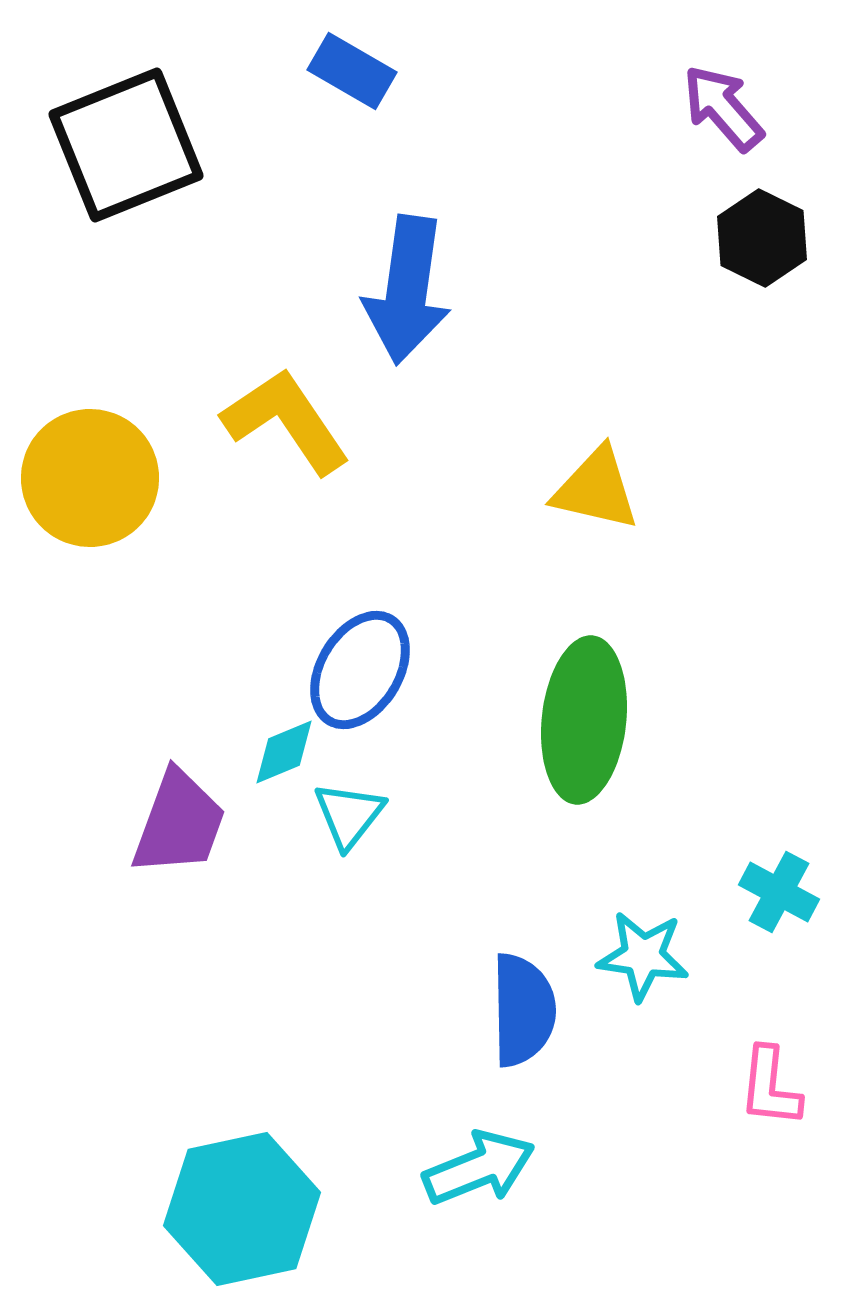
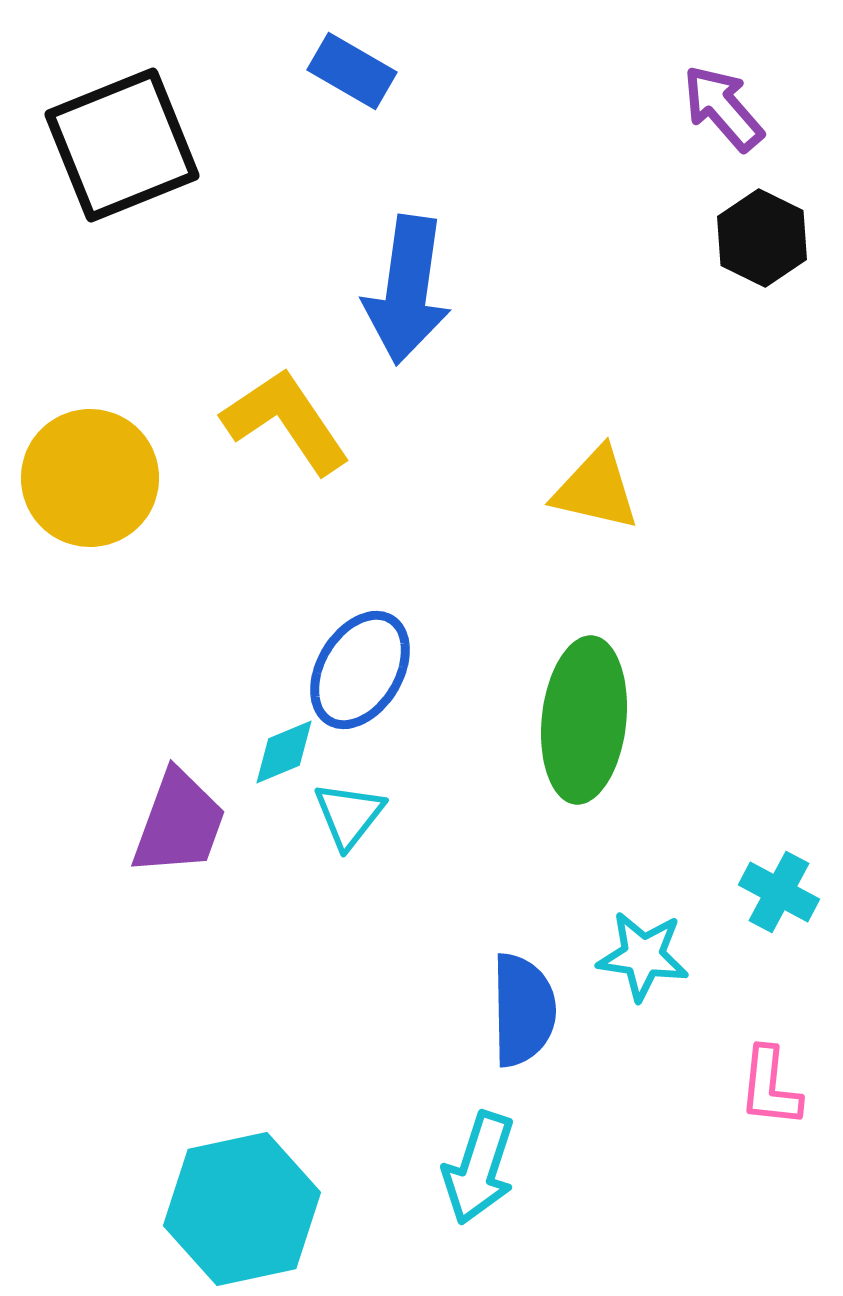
black square: moved 4 px left
cyan arrow: rotated 130 degrees clockwise
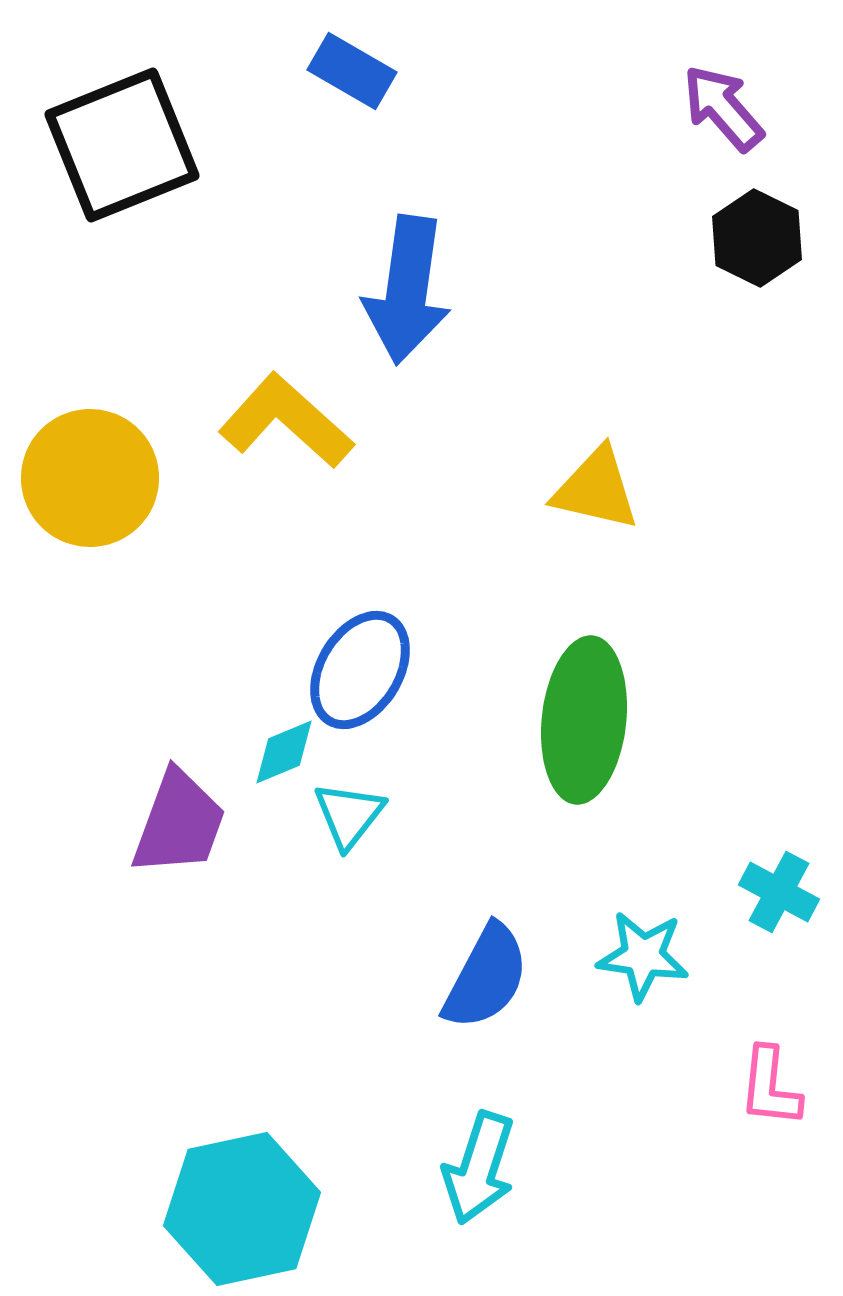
black hexagon: moved 5 px left
yellow L-shape: rotated 14 degrees counterclockwise
blue semicircle: moved 37 px left, 33 px up; rotated 29 degrees clockwise
